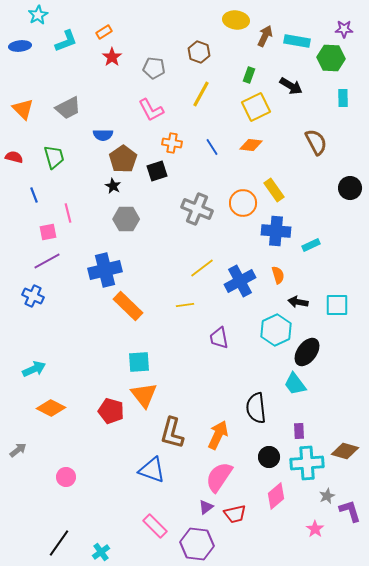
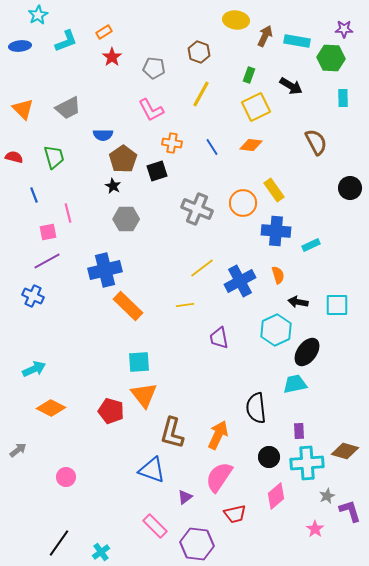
cyan trapezoid at (295, 384): rotated 115 degrees clockwise
purple triangle at (206, 507): moved 21 px left, 10 px up
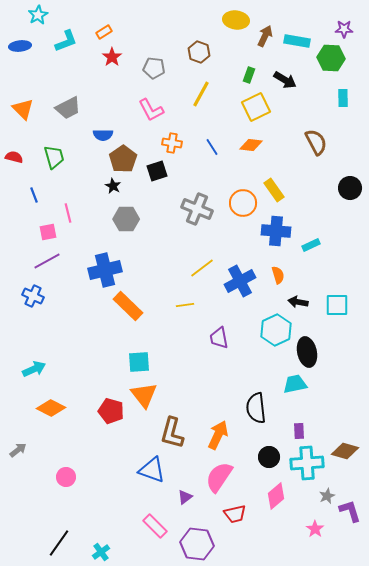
black arrow at (291, 86): moved 6 px left, 6 px up
black ellipse at (307, 352): rotated 48 degrees counterclockwise
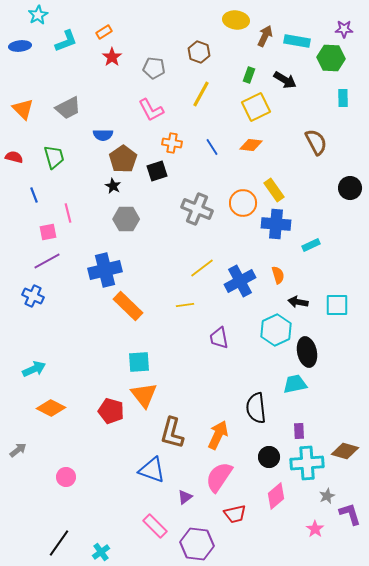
blue cross at (276, 231): moved 7 px up
purple L-shape at (350, 511): moved 3 px down
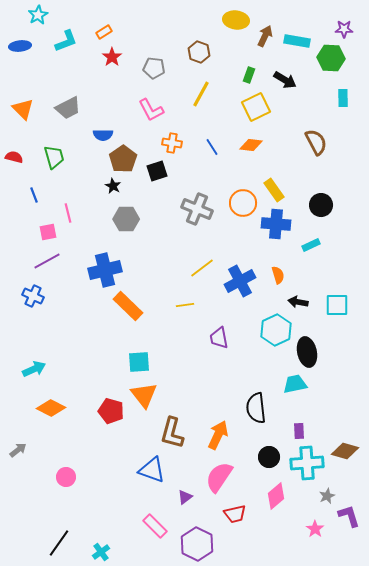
black circle at (350, 188): moved 29 px left, 17 px down
purple L-shape at (350, 514): moved 1 px left, 2 px down
purple hexagon at (197, 544): rotated 20 degrees clockwise
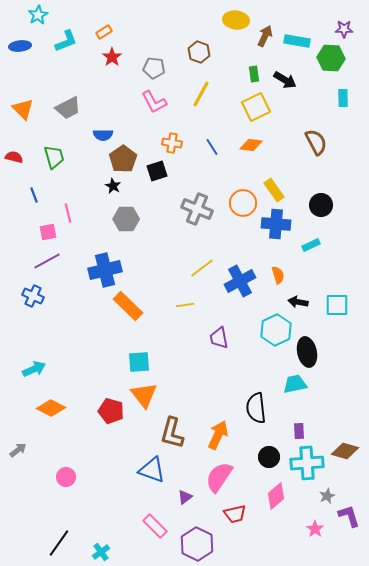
green rectangle at (249, 75): moved 5 px right, 1 px up; rotated 28 degrees counterclockwise
pink L-shape at (151, 110): moved 3 px right, 8 px up
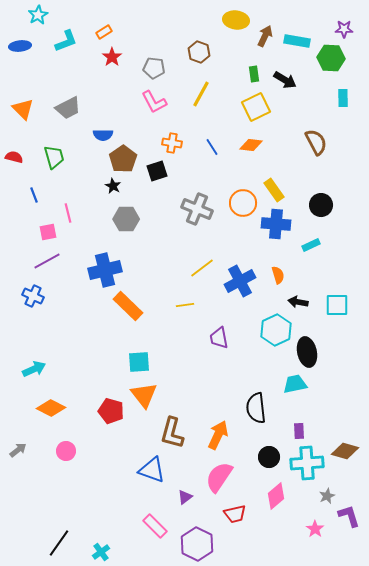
pink circle at (66, 477): moved 26 px up
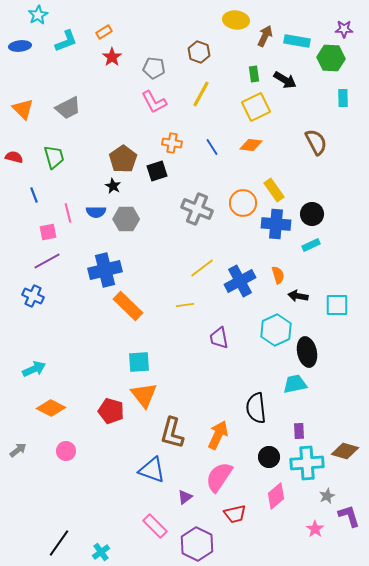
blue semicircle at (103, 135): moved 7 px left, 77 px down
black circle at (321, 205): moved 9 px left, 9 px down
black arrow at (298, 302): moved 6 px up
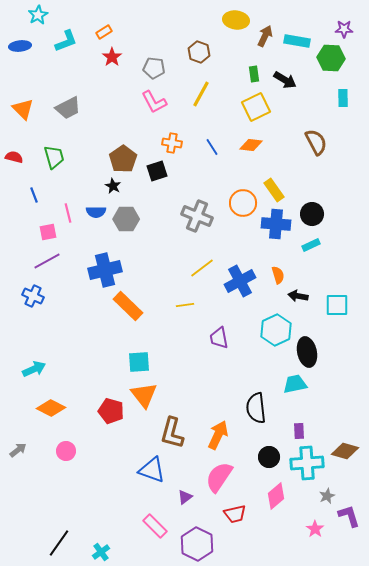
gray cross at (197, 209): moved 7 px down
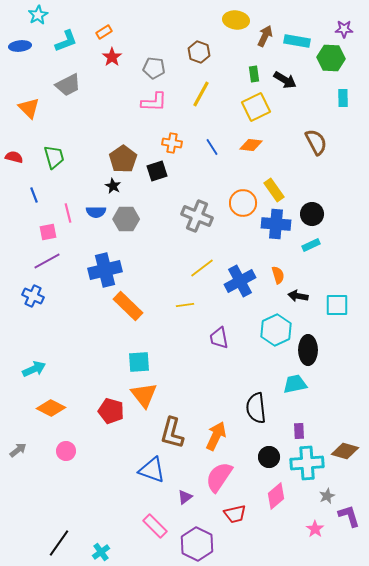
pink L-shape at (154, 102): rotated 60 degrees counterclockwise
gray trapezoid at (68, 108): moved 23 px up
orange triangle at (23, 109): moved 6 px right, 1 px up
black ellipse at (307, 352): moved 1 px right, 2 px up; rotated 12 degrees clockwise
orange arrow at (218, 435): moved 2 px left, 1 px down
